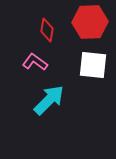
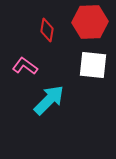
pink L-shape: moved 10 px left, 4 px down
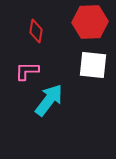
red diamond: moved 11 px left, 1 px down
pink L-shape: moved 2 px right, 5 px down; rotated 35 degrees counterclockwise
cyan arrow: rotated 8 degrees counterclockwise
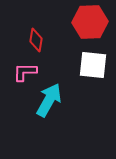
red diamond: moved 9 px down
pink L-shape: moved 2 px left, 1 px down
cyan arrow: rotated 8 degrees counterclockwise
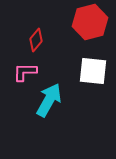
red hexagon: rotated 12 degrees counterclockwise
red diamond: rotated 30 degrees clockwise
white square: moved 6 px down
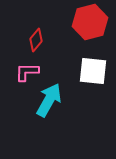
pink L-shape: moved 2 px right
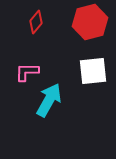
red diamond: moved 18 px up
white square: rotated 12 degrees counterclockwise
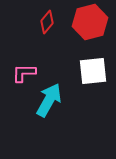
red diamond: moved 11 px right
pink L-shape: moved 3 px left, 1 px down
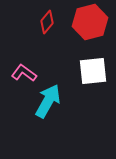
pink L-shape: rotated 35 degrees clockwise
cyan arrow: moved 1 px left, 1 px down
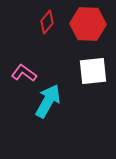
red hexagon: moved 2 px left, 2 px down; rotated 16 degrees clockwise
